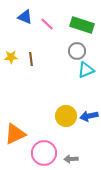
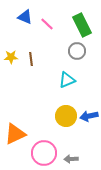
green rectangle: rotated 45 degrees clockwise
cyan triangle: moved 19 px left, 10 px down
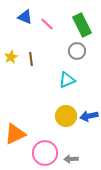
yellow star: rotated 24 degrees counterclockwise
pink circle: moved 1 px right
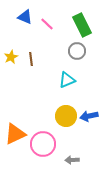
pink circle: moved 2 px left, 9 px up
gray arrow: moved 1 px right, 1 px down
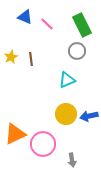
yellow circle: moved 2 px up
gray arrow: rotated 96 degrees counterclockwise
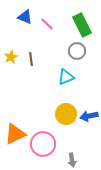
cyan triangle: moved 1 px left, 3 px up
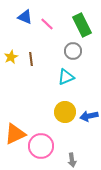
gray circle: moved 4 px left
yellow circle: moved 1 px left, 2 px up
pink circle: moved 2 px left, 2 px down
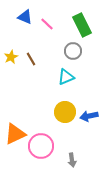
brown line: rotated 24 degrees counterclockwise
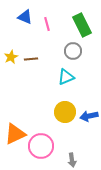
pink line: rotated 32 degrees clockwise
brown line: rotated 64 degrees counterclockwise
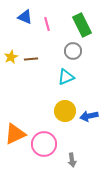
yellow circle: moved 1 px up
pink circle: moved 3 px right, 2 px up
